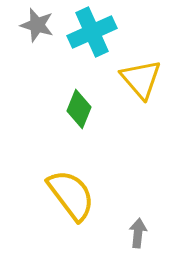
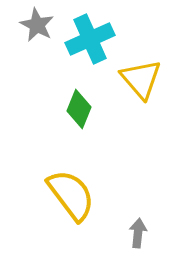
gray star: rotated 12 degrees clockwise
cyan cross: moved 2 px left, 7 px down
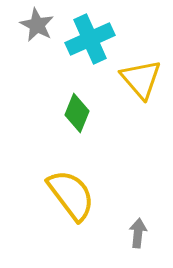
green diamond: moved 2 px left, 4 px down
